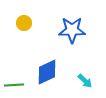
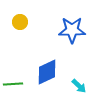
yellow circle: moved 4 px left, 1 px up
cyan arrow: moved 6 px left, 5 px down
green line: moved 1 px left, 1 px up
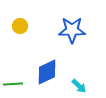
yellow circle: moved 4 px down
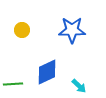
yellow circle: moved 2 px right, 4 px down
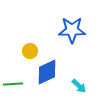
yellow circle: moved 8 px right, 21 px down
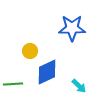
blue star: moved 2 px up
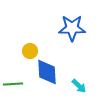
blue diamond: rotated 68 degrees counterclockwise
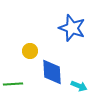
blue star: rotated 20 degrees clockwise
blue diamond: moved 5 px right
cyan arrow: rotated 21 degrees counterclockwise
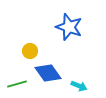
blue star: moved 3 px left, 1 px up
blue diamond: moved 4 px left, 1 px down; rotated 32 degrees counterclockwise
green line: moved 4 px right; rotated 12 degrees counterclockwise
